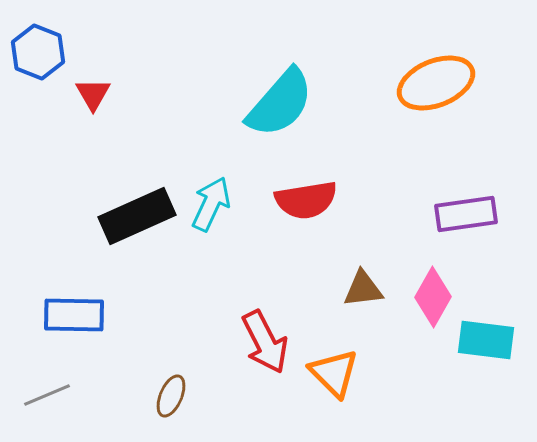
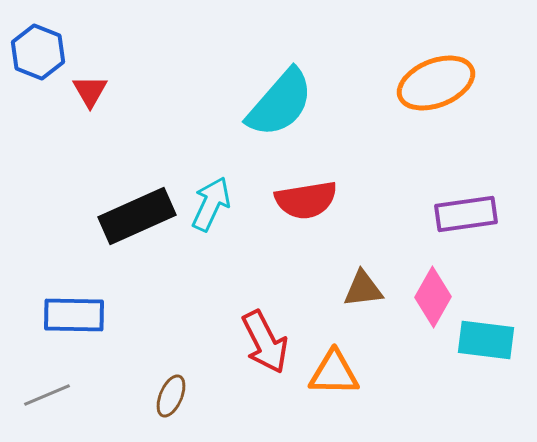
red triangle: moved 3 px left, 3 px up
orange triangle: rotated 44 degrees counterclockwise
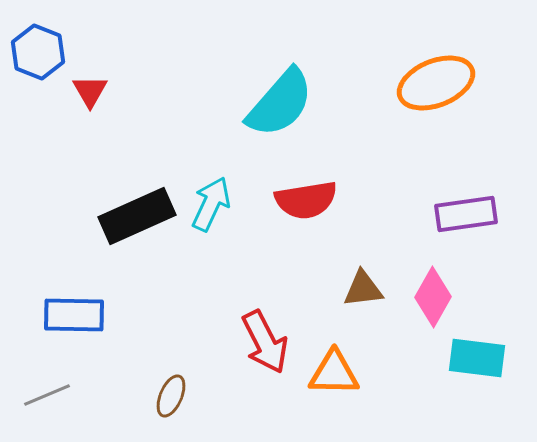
cyan rectangle: moved 9 px left, 18 px down
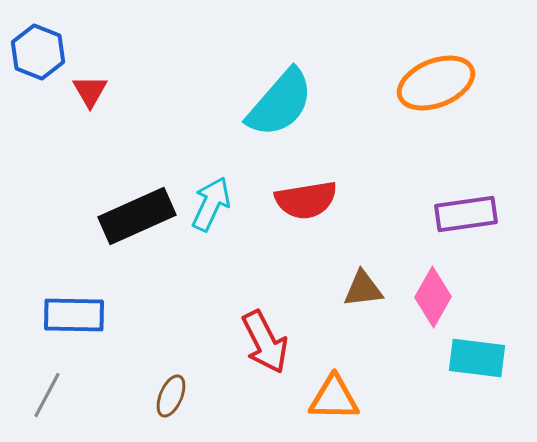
orange triangle: moved 25 px down
gray line: rotated 39 degrees counterclockwise
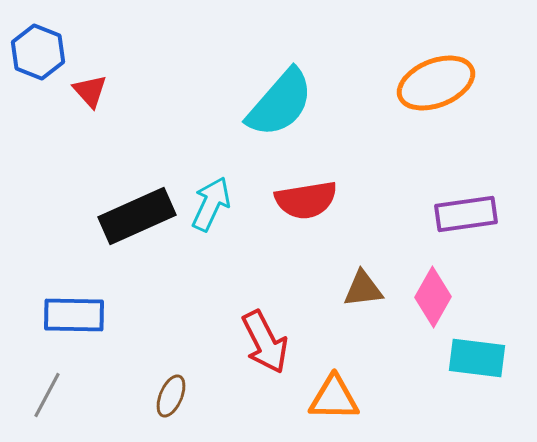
red triangle: rotated 12 degrees counterclockwise
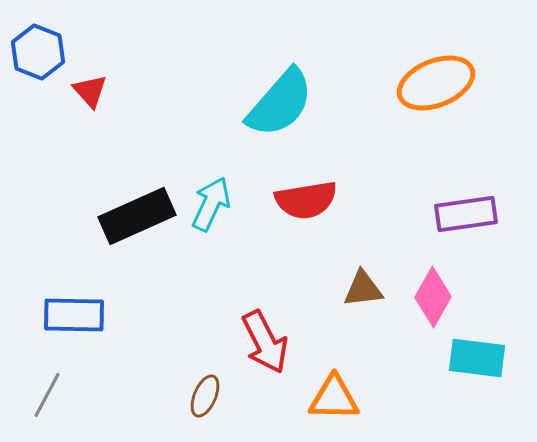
brown ellipse: moved 34 px right
